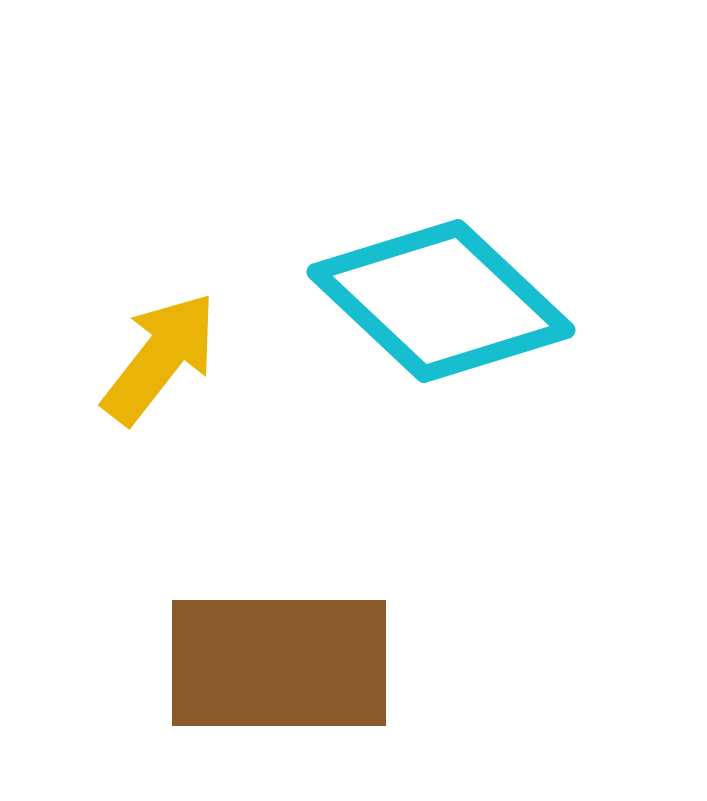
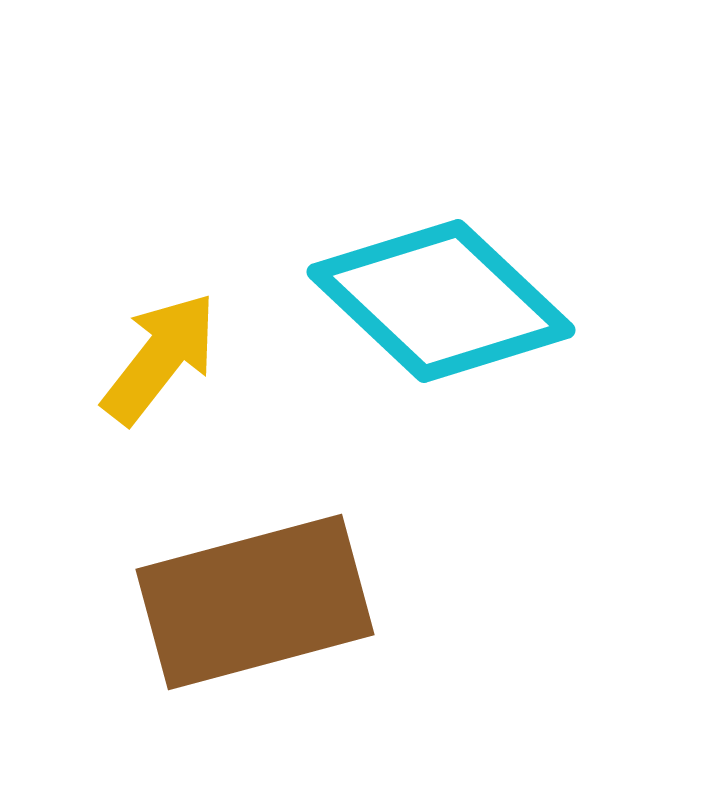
brown rectangle: moved 24 px left, 61 px up; rotated 15 degrees counterclockwise
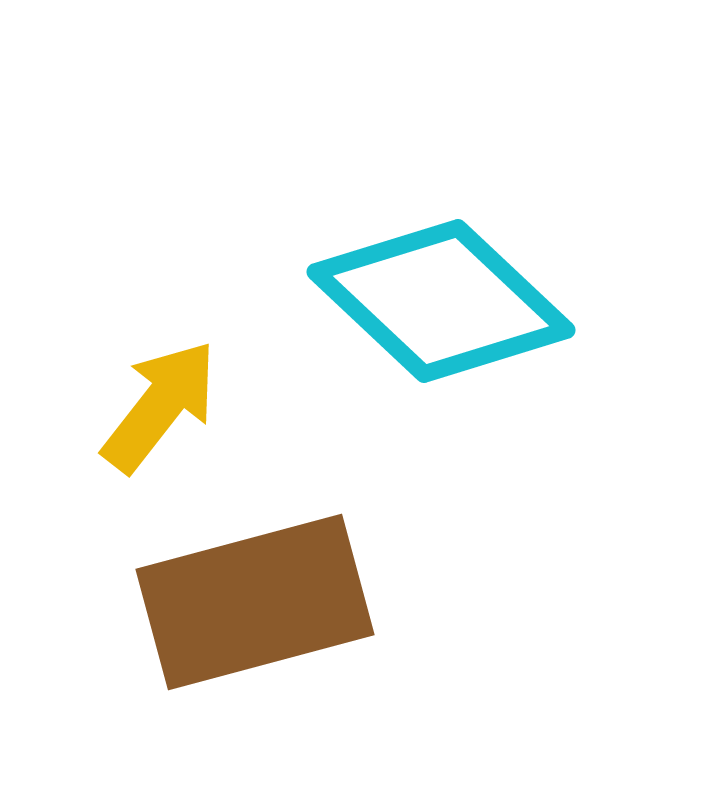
yellow arrow: moved 48 px down
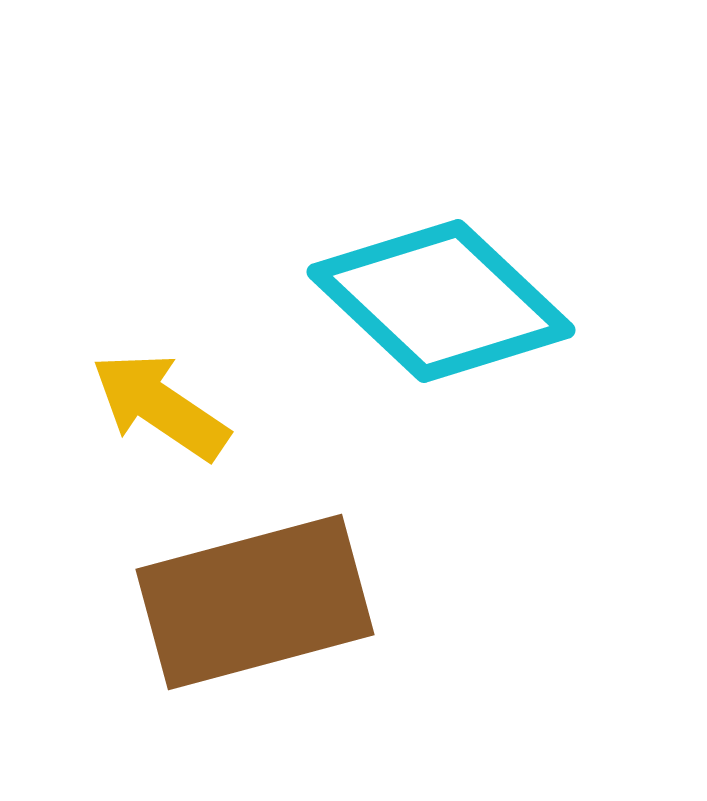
yellow arrow: rotated 94 degrees counterclockwise
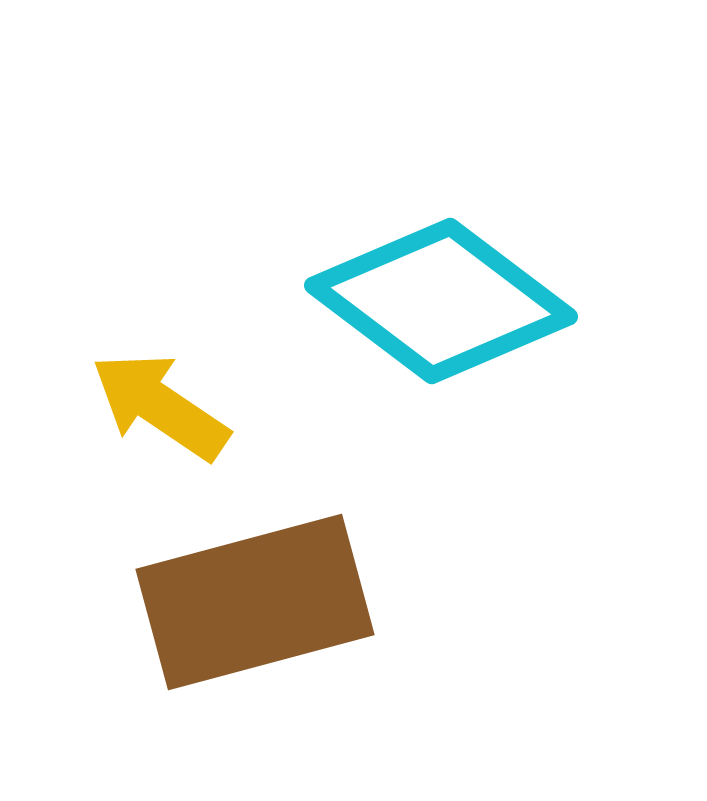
cyan diamond: rotated 6 degrees counterclockwise
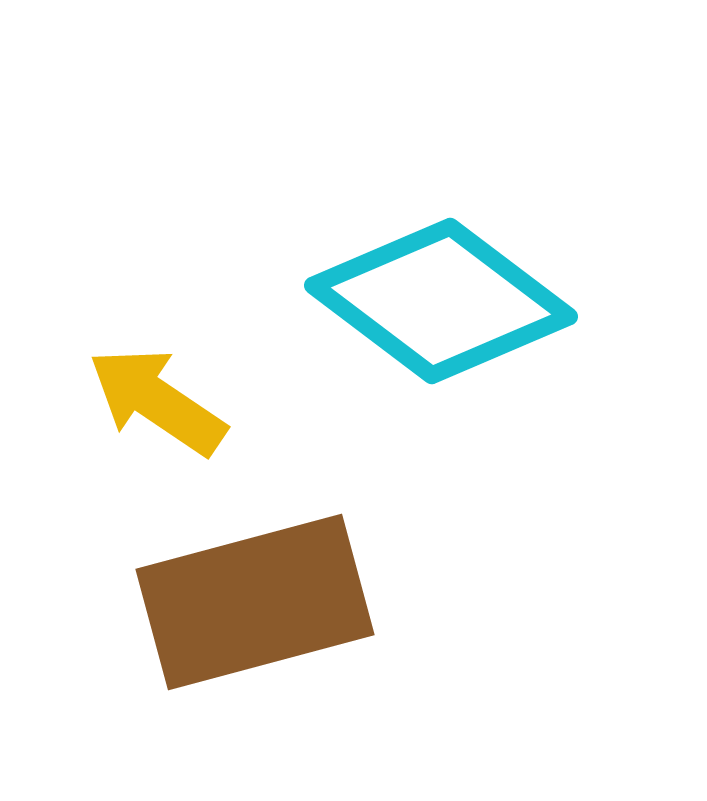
yellow arrow: moved 3 px left, 5 px up
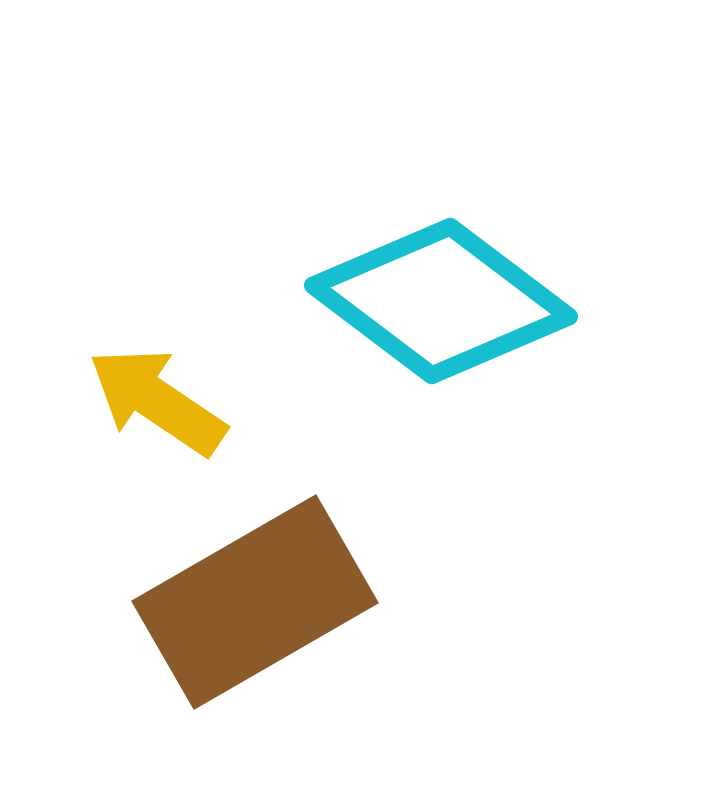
brown rectangle: rotated 15 degrees counterclockwise
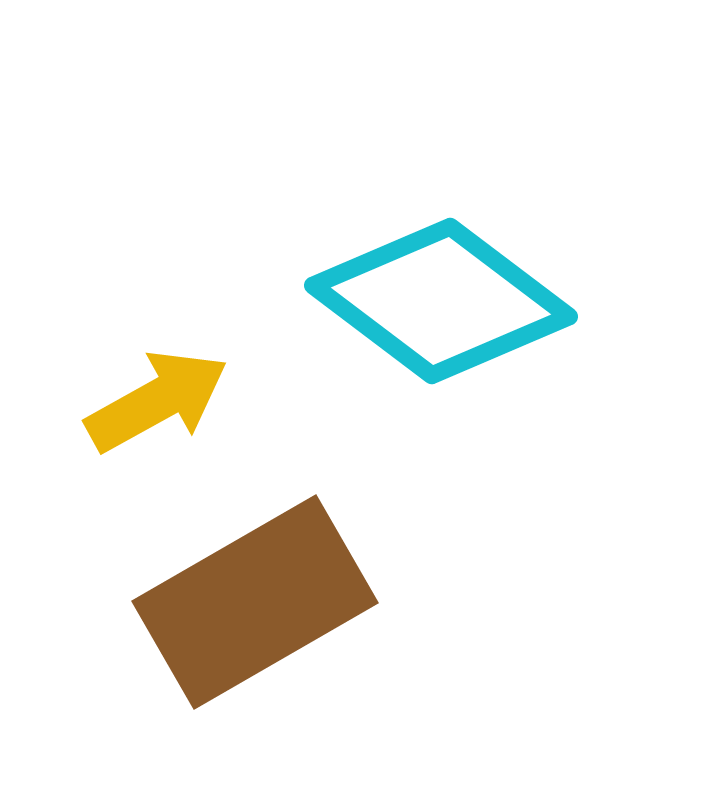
yellow arrow: rotated 117 degrees clockwise
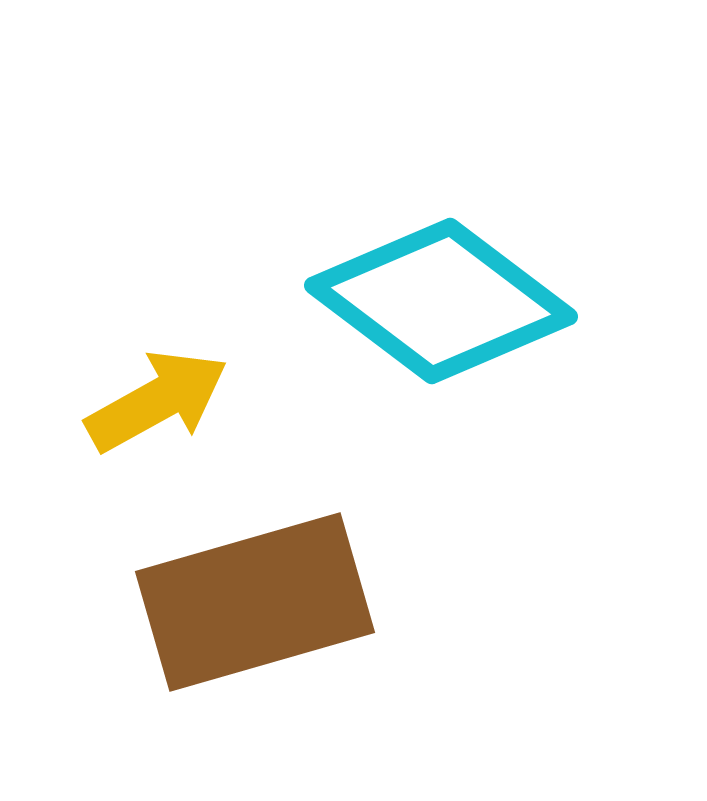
brown rectangle: rotated 14 degrees clockwise
